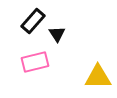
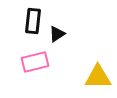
black rectangle: rotated 35 degrees counterclockwise
black triangle: rotated 30 degrees clockwise
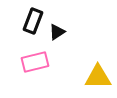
black rectangle: rotated 15 degrees clockwise
black triangle: moved 2 px up
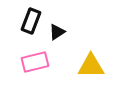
black rectangle: moved 2 px left
yellow triangle: moved 7 px left, 11 px up
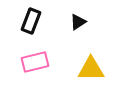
black triangle: moved 21 px right, 10 px up
yellow triangle: moved 3 px down
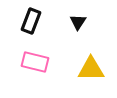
black triangle: rotated 24 degrees counterclockwise
pink rectangle: rotated 28 degrees clockwise
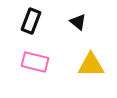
black triangle: rotated 24 degrees counterclockwise
yellow triangle: moved 4 px up
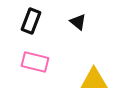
yellow triangle: moved 3 px right, 15 px down
